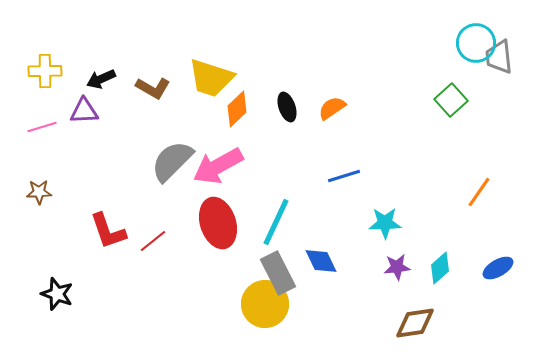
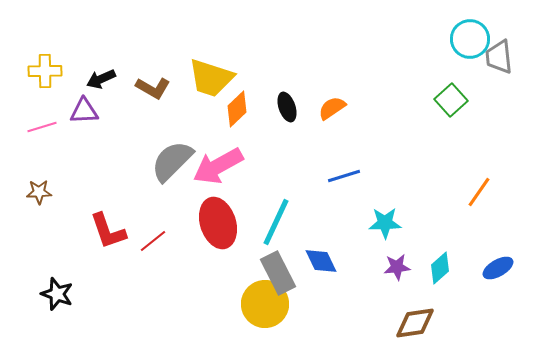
cyan circle: moved 6 px left, 4 px up
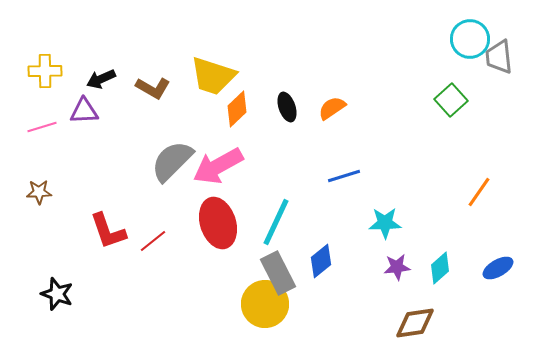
yellow trapezoid: moved 2 px right, 2 px up
blue diamond: rotated 76 degrees clockwise
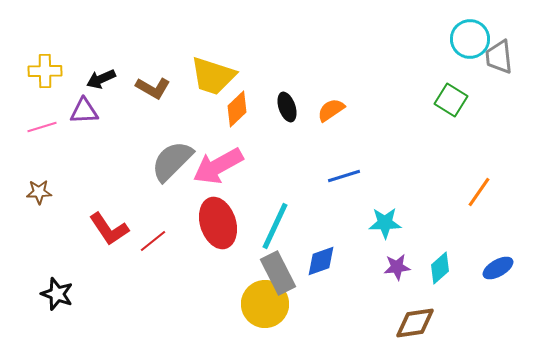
green square: rotated 16 degrees counterclockwise
orange semicircle: moved 1 px left, 2 px down
cyan line: moved 1 px left, 4 px down
red L-shape: moved 1 px right, 2 px up; rotated 15 degrees counterclockwise
blue diamond: rotated 20 degrees clockwise
